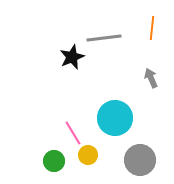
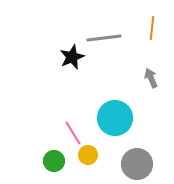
gray circle: moved 3 px left, 4 px down
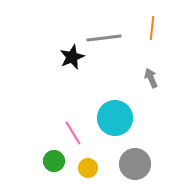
yellow circle: moved 13 px down
gray circle: moved 2 px left
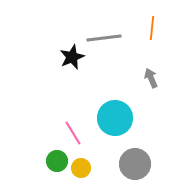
green circle: moved 3 px right
yellow circle: moved 7 px left
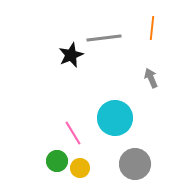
black star: moved 1 px left, 2 px up
yellow circle: moved 1 px left
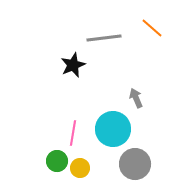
orange line: rotated 55 degrees counterclockwise
black star: moved 2 px right, 10 px down
gray arrow: moved 15 px left, 20 px down
cyan circle: moved 2 px left, 11 px down
pink line: rotated 40 degrees clockwise
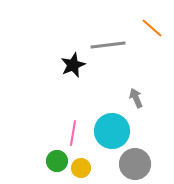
gray line: moved 4 px right, 7 px down
cyan circle: moved 1 px left, 2 px down
yellow circle: moved 1 px right
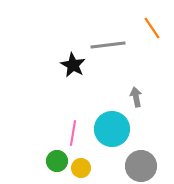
orange line: rotated 15 degrees clockwise
black star: rotated 20 degrees counterclockwise
gray arrow: moved 1 px up; rotated 12 degrees clockwise
cyan circle: moved 2 px up
gray circle: moved 6 px right, 2 px down
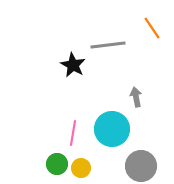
green circle: moved 3 px down
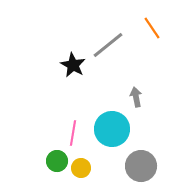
gray line: rotated 32 degrees counterclockwise
green circle: moved 3 px up
